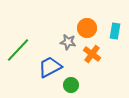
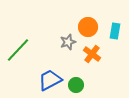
orange circle: moved 1 px right, 1 px up
gray star: rotated 28 degrees counterclockwise
blue trapezoid: moved 13 px down
green circle: moved 5 px right
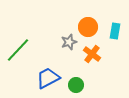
gray star: moved 1 px right
blue trapezoid: moved 2 px left, 2 px up
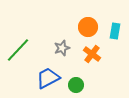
gray star: moved 7 px left, 6 px down
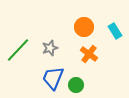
orange circle: moved 4 px left
cyan rectangle: rotated 42 degrees counterclockwise
gray star: moved 12 px left
orange cross: moved 3 px left
blue trapezoid: moved 5 px right; rotated 40 degrees counterclockwise
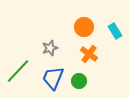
green line: moved 21 px down
green circle: moved 3 px right, 4 px up
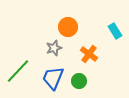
orange circle: moved 16 px left
gray star: moved 4 px right
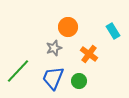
cyan rectangle: moved 2 px left
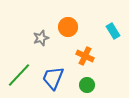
gray star: moved 13 px left, 10 px up
orange cross: moved 4 px left, 2 px down; rotated 12 degrees counterclockwise
green line: moved 1 px right, 4 px down
green circle: moved 8 px right, 4 px down
